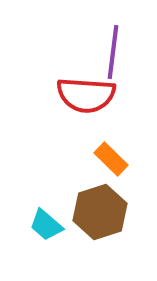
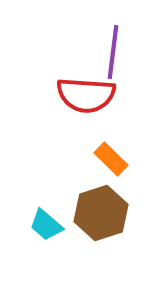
brown hexagon: moved 1 px right, 1 px down
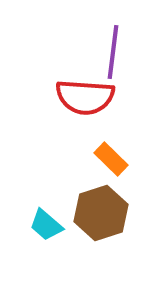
red semicircle: moved 1 px left, 2 px down
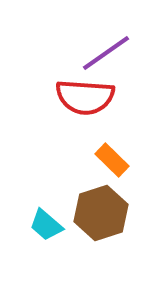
purple line: moved 7 px left, 1 px down; rotated 48 degrees clockwise
orange rectangle: moved 1 px right, 1 px down
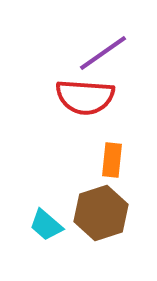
purple line: moved 3 px left
orange rectangle: rotated 52 degrees clockwise
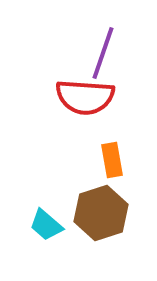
purple line: rotated 36 degrees counterclockwise
orange rectangle: rotated 16 degrees counterclockwise
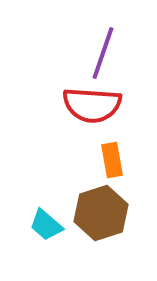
red semicircle: moved 7 px right, 8 px down
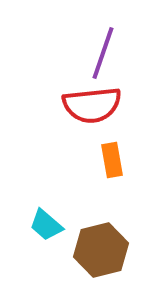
red semicircle: rotated 10 degrees counterclockwise
brown hexagon: moved 37 px down; rotated 4 degrees clockwise
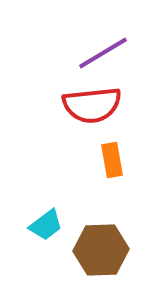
purple line: rotated 40 degrees clockwise
cyan trapezoid: rotated 78 degrees counterclockwise
brown hexagon: rotated 12 degrees clockwise
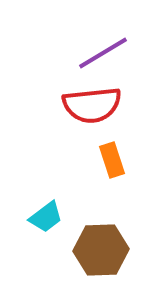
orange rectangle: rotated 8 degrees counterclockwise
cyan trapezoid: moved 8 px up
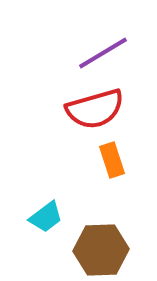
red semicircle: moved 3 px right, 4 px down; rotated 10 degrees counterclockwise
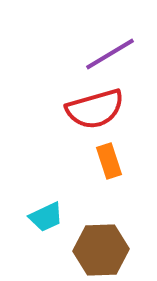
purple line: moved 7 px right, 1 px down
orange rectangle: moved 3 px left, 1 px down
cyan trapezoid: rotated 12 degrees clockwise
